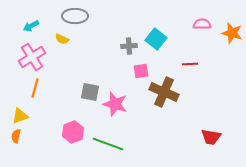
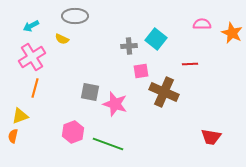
orange star: rotated 10 degrees clockwise
orange semicircle: moved 3 px left
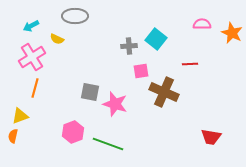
yellow semicircle: moved 5 px left
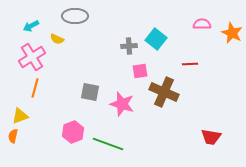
pink square: moved 1 px left
pink star: moved 7 px right
